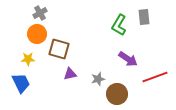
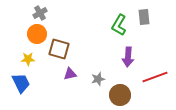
purple arrow: moved 2 px up; rotated 60 degrees clockwise
brown circle: moved 3 px right, 1 px down
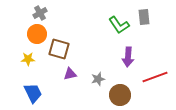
green L-shape: rotated 65 degrees counterclockwise
blue trapezoid: moved 12 px right, 10 px down
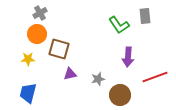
gray rectangle: moved 1 px right, 1 px up
blue trapezoid: moved 5 px left; rotated 140 degrees counterclockwise
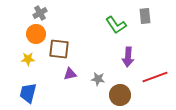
green L-shape: moved 3 px left
orange circle: moved 1 px left
brown square: rotated 10 degrees counterclockwise
gray star: rotated 24 degrees clockwise
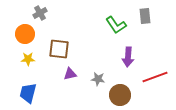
orange circle: moved 11 px left
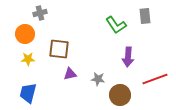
gray cross: rotated 16 degrees clockwise
red line: moved 2 px down
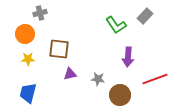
gray rectangle: rotated 49 degrees clockwise
